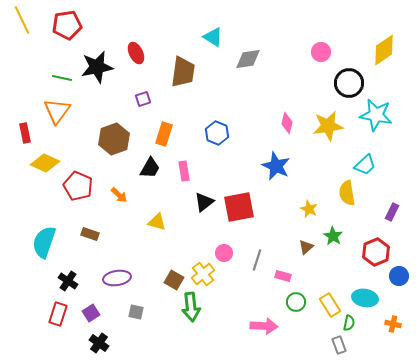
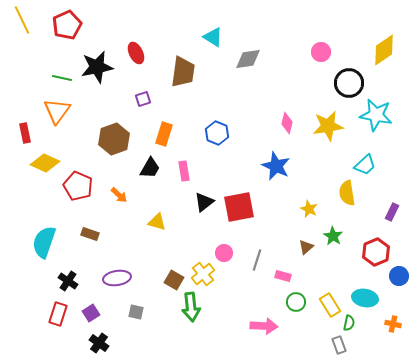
red pentagon at (67, 25): rotated 16 degrees counterclockwise
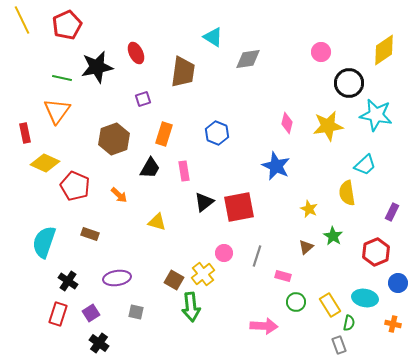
red pentagon at (78, 186): moved 3 px left
gray line at (257, 260): moved 4 px up
blue circle at (399, 276): moved 1 px left, 7 px down
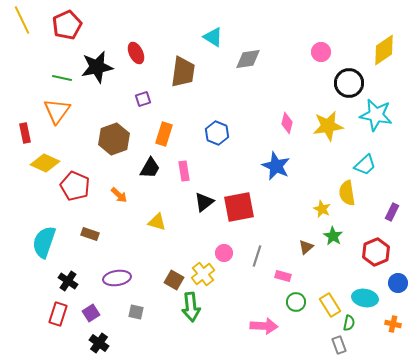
yellow star at (309, 209): moved 13 px right
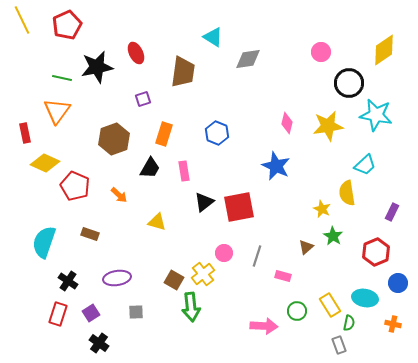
green circle at (296, 302): moved 1 px right, 9 px down
gray square at (136, 312): rotated 14 degrees counterclockwise
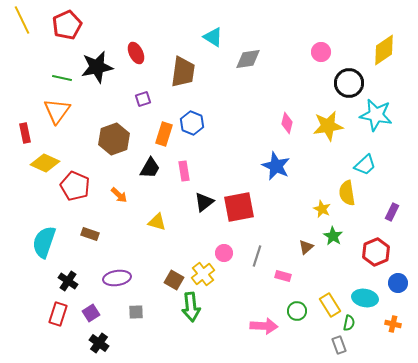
blue hexagon at (217, 133): moved 25 px left, 10 px up
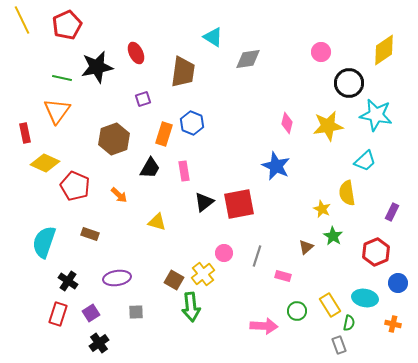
cyan trapezoid at (365, 165): moved 4 px up
red square at (239, 207): moved 3 px up
black cross at (99, 343): rotated 18 degrees clockwise
